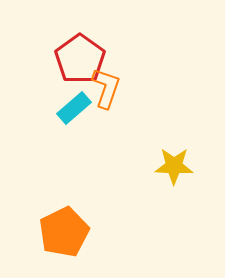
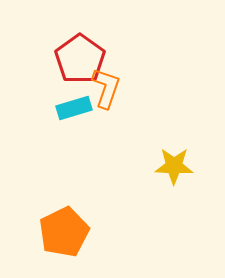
cyan rectangle: rotated 24 degrees clockwise
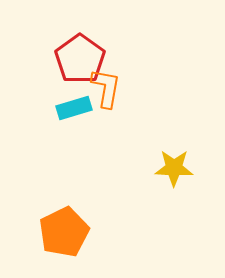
orange L-shape: rotated 9 degrees counterclockwise
yellow star: moved 2 px down
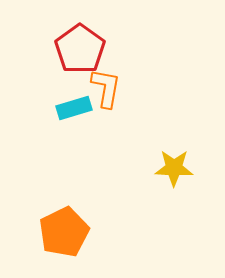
red pentagon: moved 10 px up
